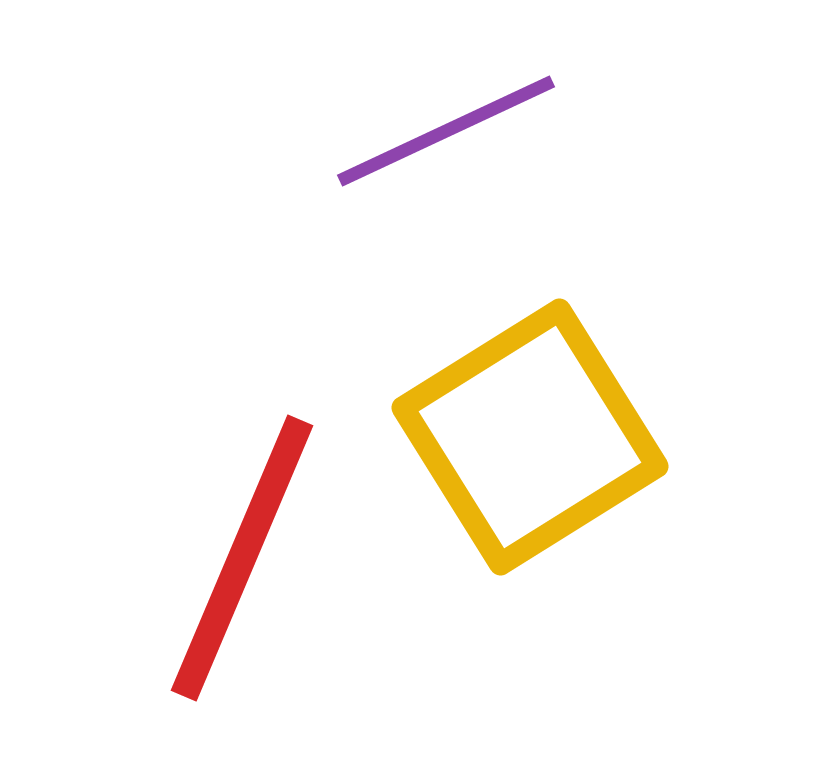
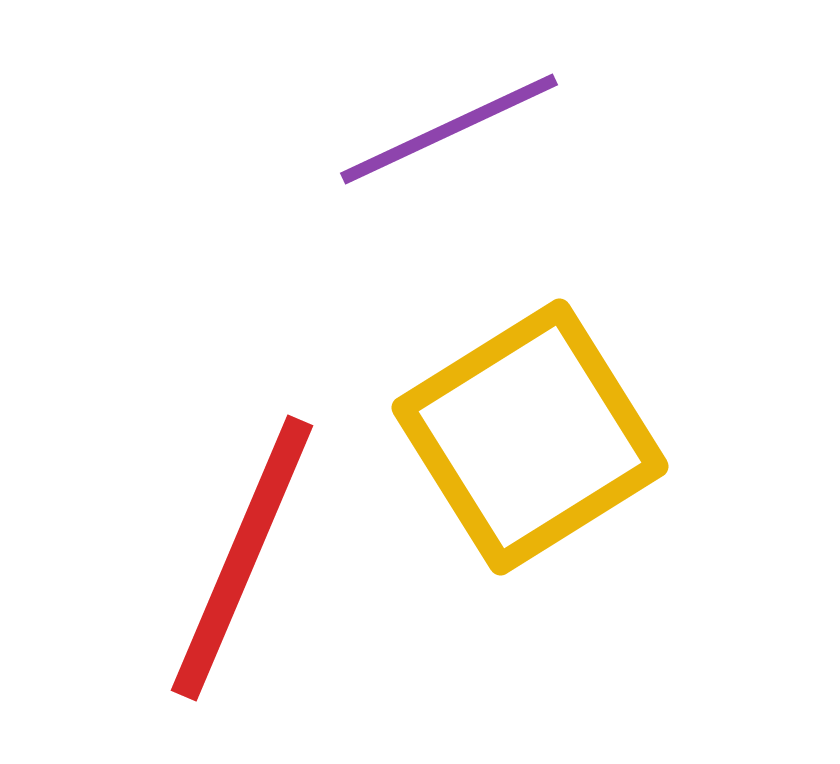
purple line: moved 3 px right, 2 px up
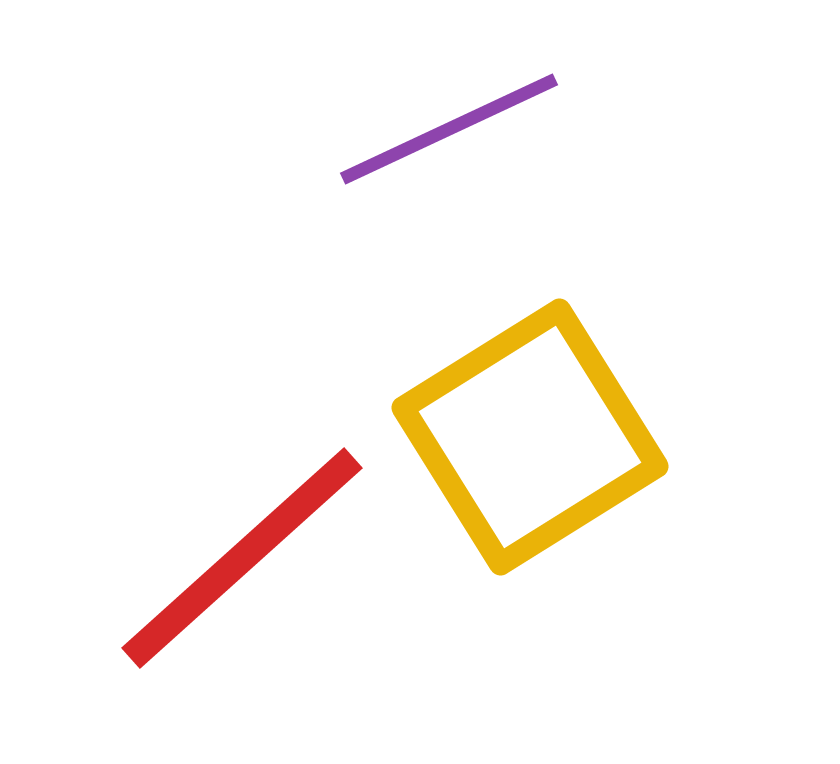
red line: rotated 25 degrees clockwise
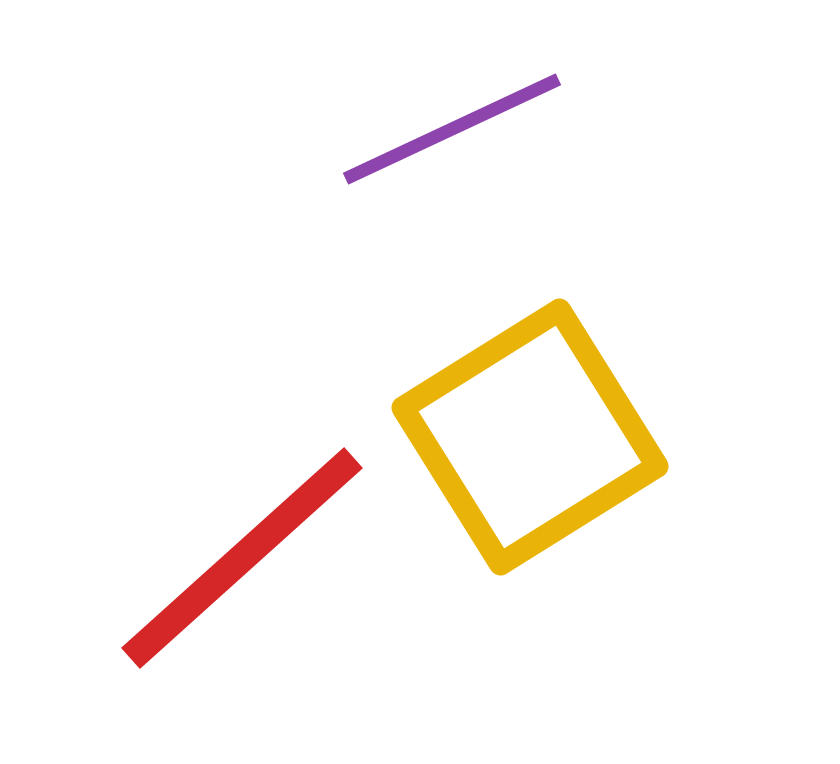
purple line: moved 3 px right
